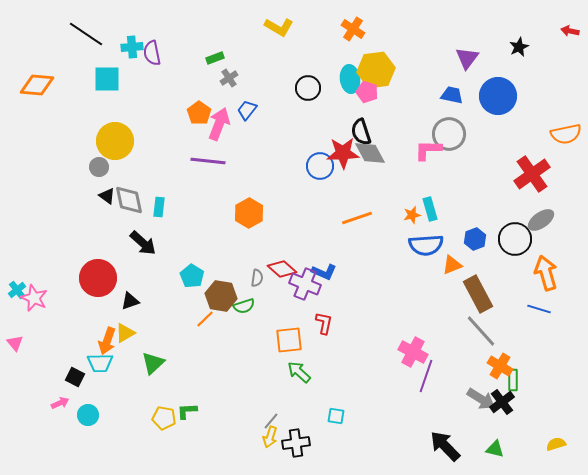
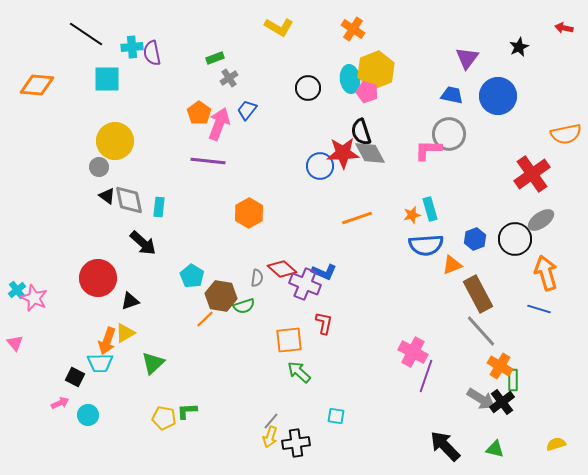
red arrow at (570, 31): moved 6 px left, 3 px up
yellow hexagon at (376, 70): rotated 15 degrees counterclockwise
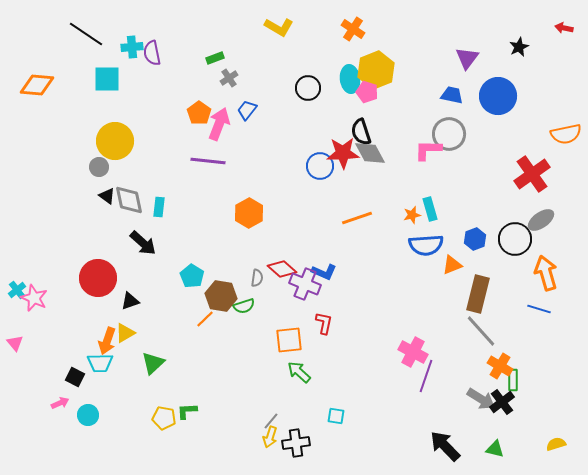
brown rectangle at (478, 294): rotated 42 degrees clockwise
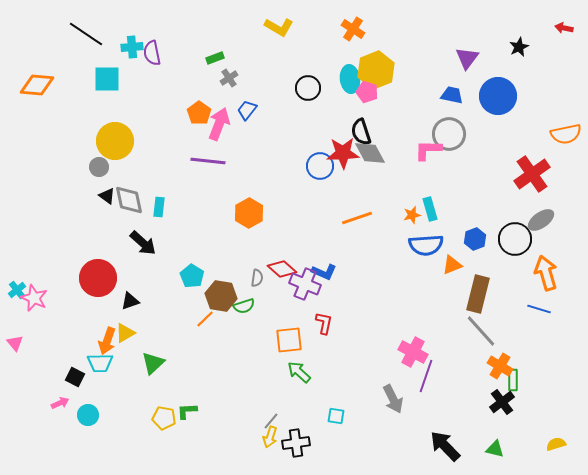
gray arrow at (481, 399): moved 88 px left; rotated 32 degrees clockwise
